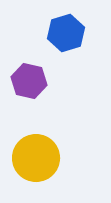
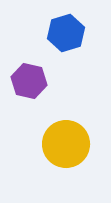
yellow circle: moved 30 px right, 14 px up
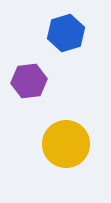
purple hexagon: rotated 20 degrees counterclockwise
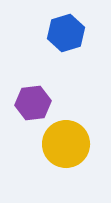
purple hexagon: moved 4 px right, 22 px down
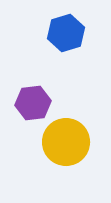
yellow circle: moved 2 px up
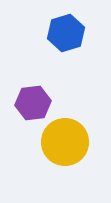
yellow circle: moved 1 px left
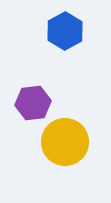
blue hexagon: moved 1 px left, 2 px up; rotated 12 degrees counterclockwise
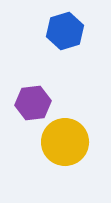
blue hexagon: rotated 12 degrees clockwise
